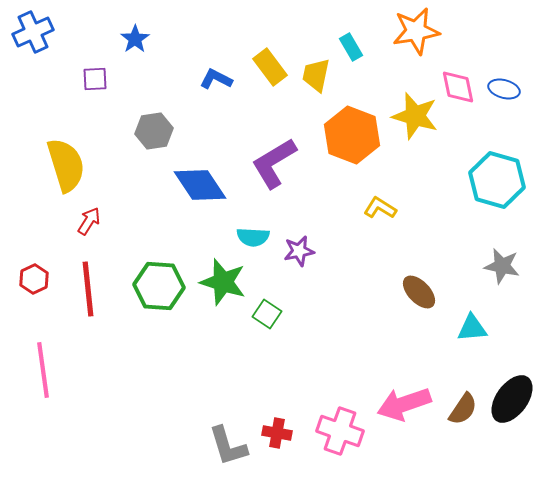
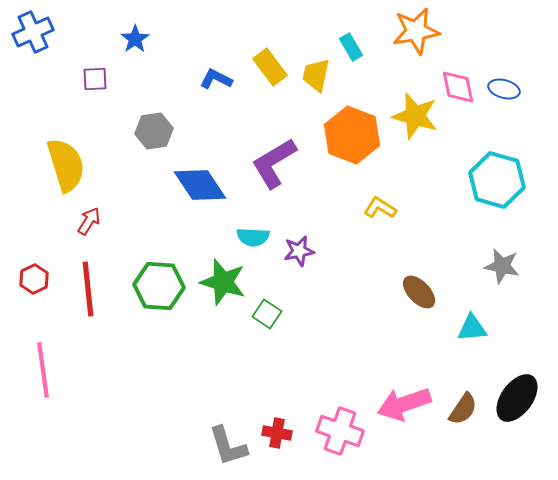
black ellipse: moved 5 px right, 1 px up
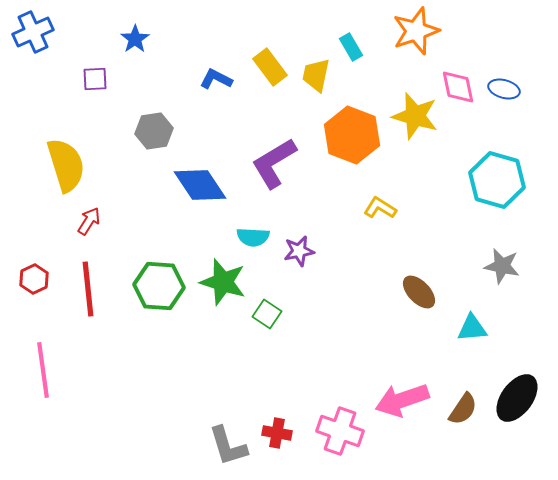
orange star: rotated 9 degrees counterclockwise
pink arrow: moved 2 px left, 4 px up
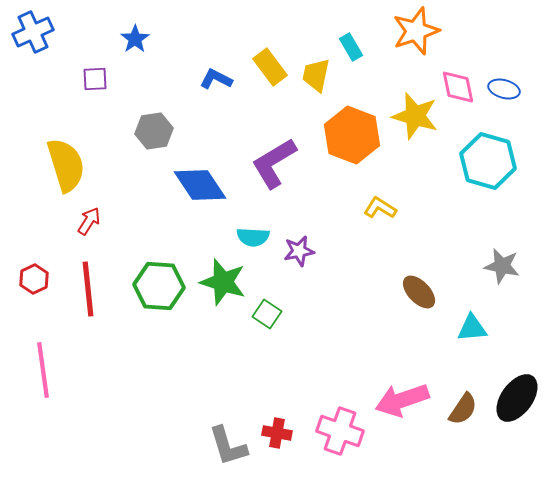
cyan hexagon: moved 9 px left, 19 px up
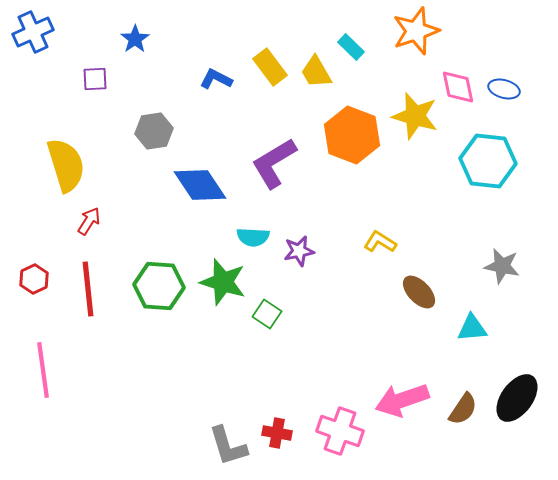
cyan rectangle: rotated 16 degrees counterclockwise
yellow trapezoid: moved 3 px up; rotated 42 degrees counterclockwise
cyan hexagon: rotated 10 degrees counterclockwise
yellow L-shape: moved 34 px down
